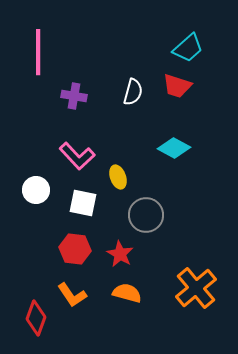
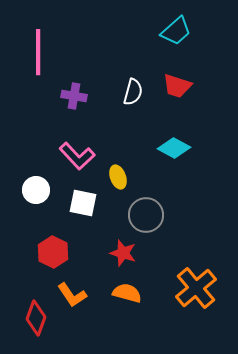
cyan trapezoid: moved 12 px left, 17 px up
red hexagon: moved 22 px left, 3 px down; rotated 20 degrees clockwise
red star: moved 3 px right, 1 px up; rotated 12 degrees counterclockwise
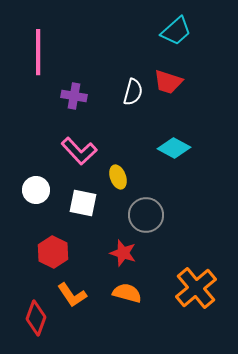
red trapezoid: moved 9 px left, 4 px up
pink L-shape: moved 2 px right, 5 px up
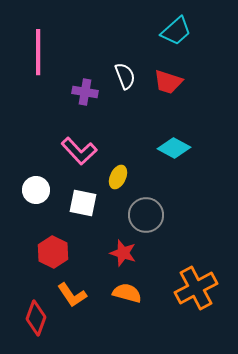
white semicircle: moved 8 px left, 16 px up; rotated 36 degrees counterclockwise
purple cross: moved 11 px right, 4 px up
yellow ellipse: rotated 45 degrees clockwise
orange cross: rotated 12 degrees clockwise
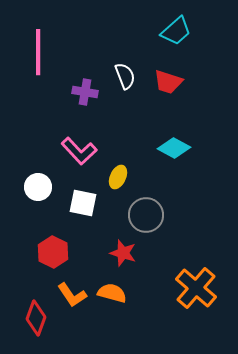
white circle: moved 2 px right, 3 px up
orange cross: rotated 21 degrees counterclockwise
orange semicircle: moved 15 px left
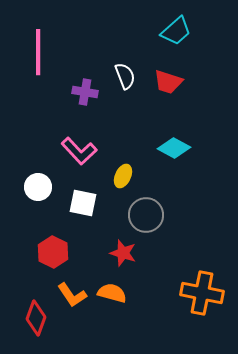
yellow ellipse: moved 5 px right, 1 px up
orange cross: moved 6 px right, 5 px down; rotated 30 degrees counterclockwise
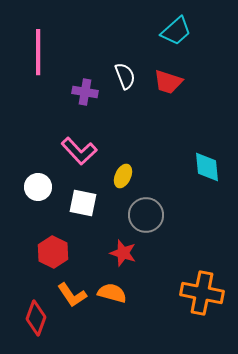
cyan diamond: moved 33 px right, 19 px down; rotated 56 degrees clockwise
